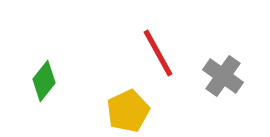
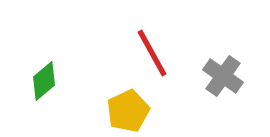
red line: moved 6 px left
green diamond: rotated 12 degrees clockwise
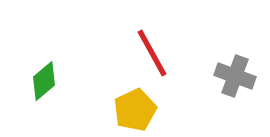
gray cross: moved 12 px right; rotated 15 degrees counterclockwise
yellow pentagon: moved 7 px right, 1 px up
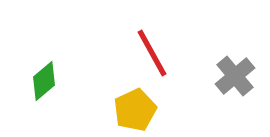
gray cross: rotated 30 degrees clockwise
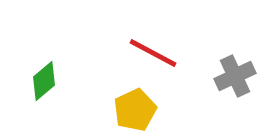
red line: moved 1 px right; rotated 33 degrees counterclockwise
gray cross: rotated 15 degrees clockwise
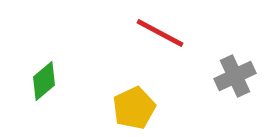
red line: moved 7 px right, 20 px up
yellow pentagon: moved 1 px left, 2 px up
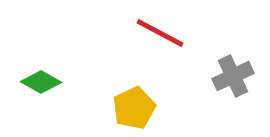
gray cross: moved 2 px left
green diamond: moved 3 px left, 1 px down; rotated 69 degrees clockwise
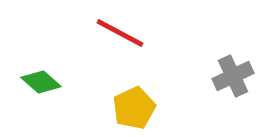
red line: moved 40 px left
green diamond: rotated 12 degrees clockwise
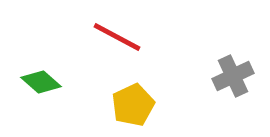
red line: moved 3 px left, 4 px down
yellow pentagon: moved 1 px left, 3 px up
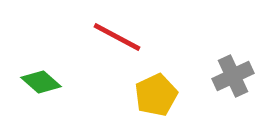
yellow pentagon: moved 23 px right, 10 px up
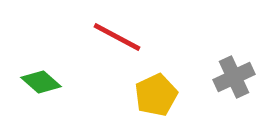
gray cross: moved 1 px right, 1 px down
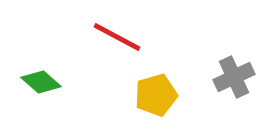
yellow pentagon: rotated 9 degrees clockwise
